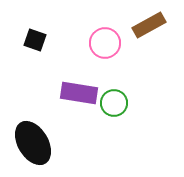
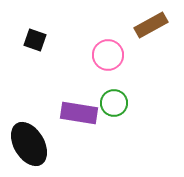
brown rectangle: moved 2 px right
pink circle: moved 3 px right, 12 px down
purple rectangle: moved 20 px down
black ellipse: moved 4 px left, 1 px down
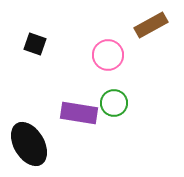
black square: moved 4 px down
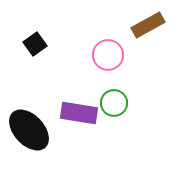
brown rectangle: moved 3 px left
black square: rotated 35 degrees clockwise
black ellipse: moved 14 px up; rotated 12 degrees counterclockwise
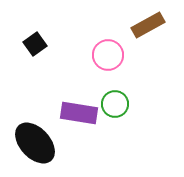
green circle: moved 1 px right, 1 px down
black ellipse: moved 6 px right, 13 px down
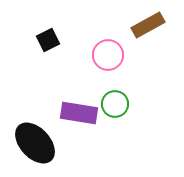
black square: moved 13 px right, 4 px up; rotated 10 degrees clockwise
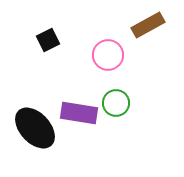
green circle: moved 1 px right, 1 px up
black ellipse: moved 15 px up
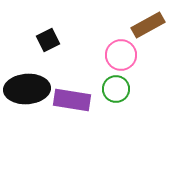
pink circle: moved 13 px right
green circle: moved 14 px up
purple rectangle: moved 7 px left, 13 px up
black ellipse: moved 8 px left, 39 px up; rotated 51 degrees counterclockwise
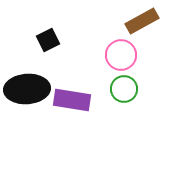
brown rectangle: moved 6 px left, 4 px up
green circle: moved 8 px right
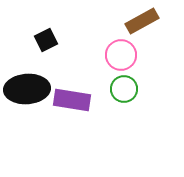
black square: moved 2 px left
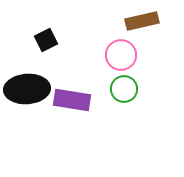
brown rectangle: rotated 16 degrees clockwise
